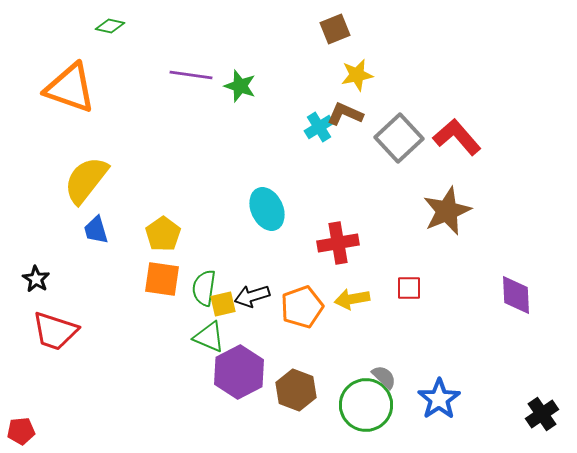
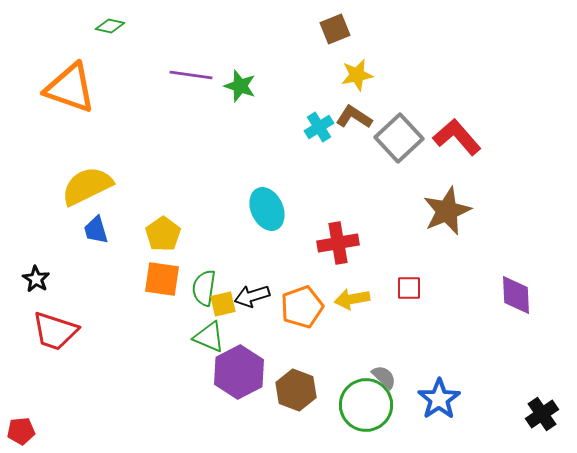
brown L-shape: moved 9 px right, 3 px down; rotated 9 degrees clockwise
yellow semicircle: moved 1 px right, 6 px down; rotated 26 degrees clockwise
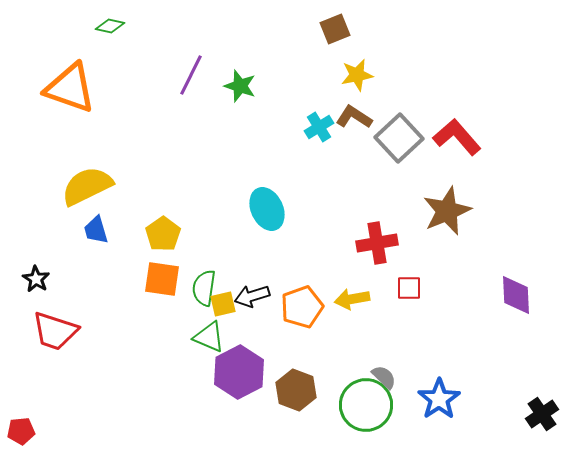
purple line: rotated 72 degrees counterclockwise
red cross: moved 39 px right
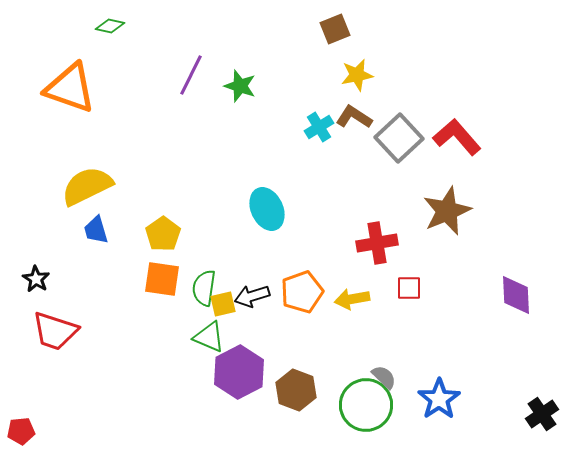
orange pentagon: moved 15 px up
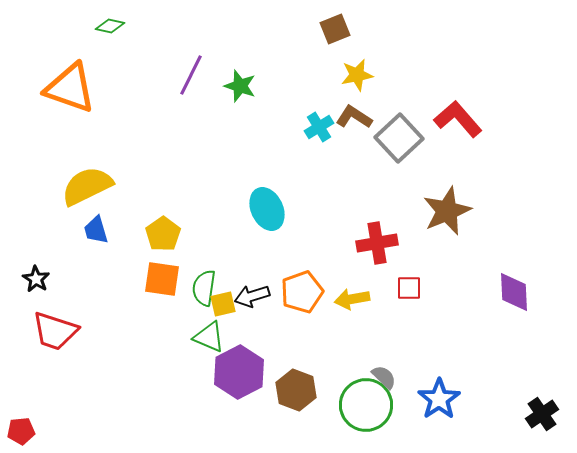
red L-shape: moved 1 px right, 18 px up
purple diamond: moved 2 px left, 3 px up
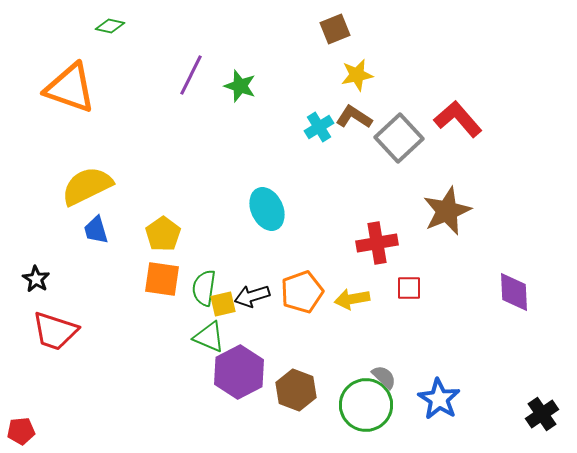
blue star: rotated 6 degrees counterclockwise
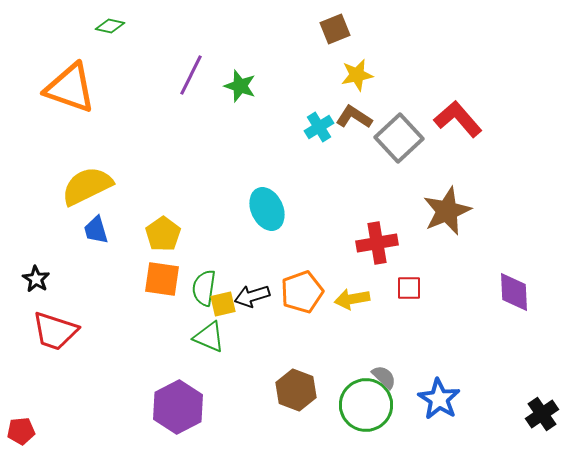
purple hexagon: moved 61 px left, 35 px down
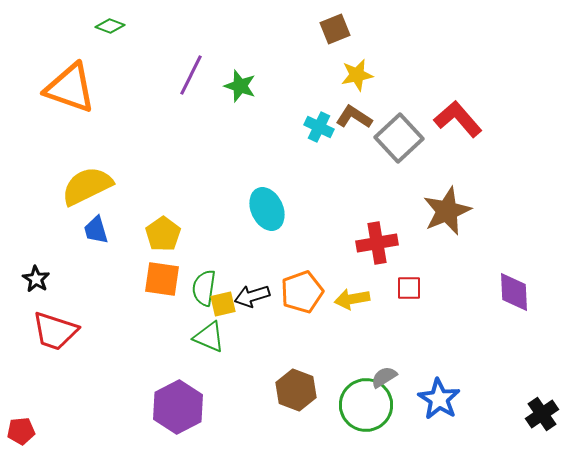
green diamond: rotated 8 degrees clockwise
cyan cross: rotated 32 degrees counterclockwise
gray semicircle: rotated 76 degrees counterclockwise
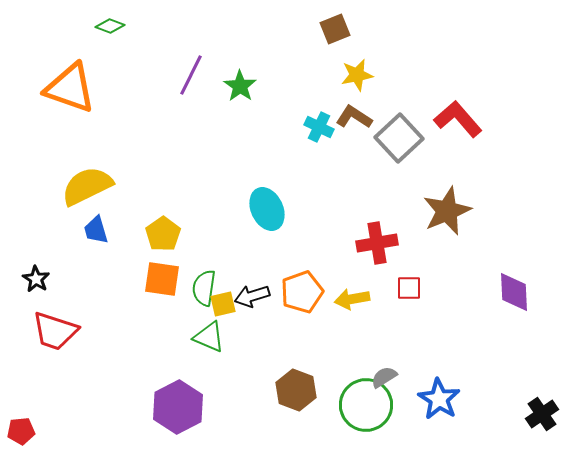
green star: rotated 16 degrees clockwise
